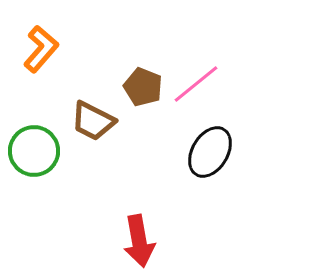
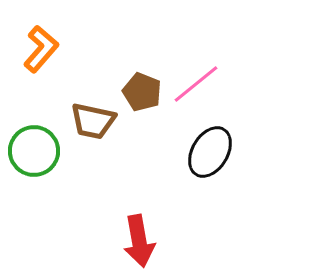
brown pentagon: moved 1 px left, 5 px down
brown trapezoid: rotated 15 degrees counterclockwise
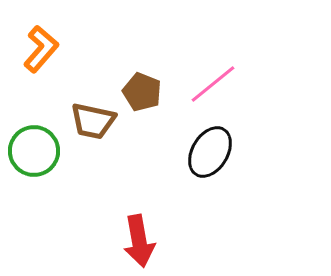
pink line: moved 17 px right
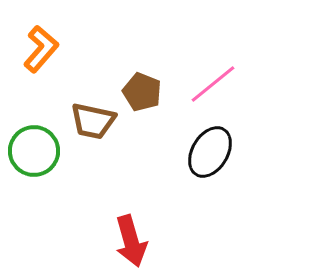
red arrow: moved 8 px left; rotated 6 degrees counterclockwise
